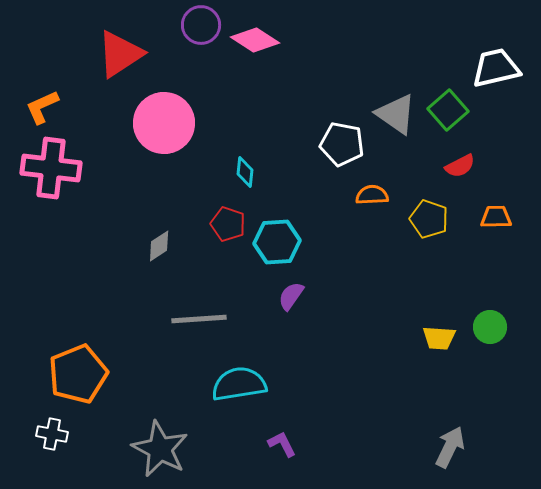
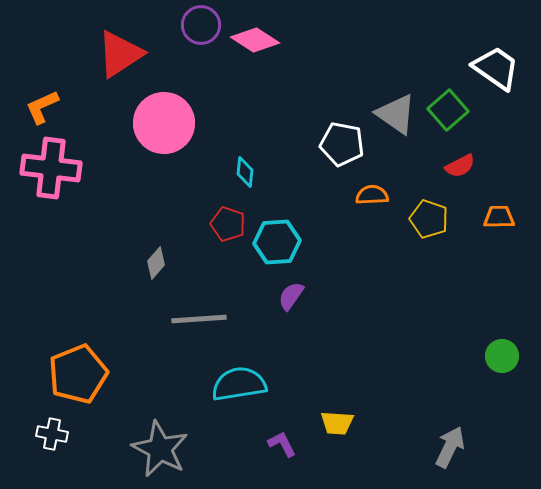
white trapezoid: rotated 48 degrees clockwise
orange trapezoid: moved 3 px right
gray diamond: moved 3 px left, 17 px down; rotated 16 degrees counterclockwise
green circle: moved 12 px right, 29 px down
yellow trapezoid: moved 102 px left, 85 px down
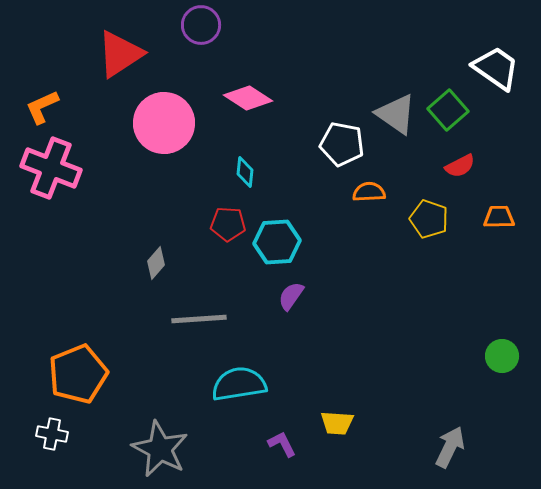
pink diamond: moved 7 px left, 58 px down
pink cross: rotated 14 degrees clockwise
orange semicircle: moved 3 px left, 3 px up
red pentagon: rotated 16 degrees counterclockwise
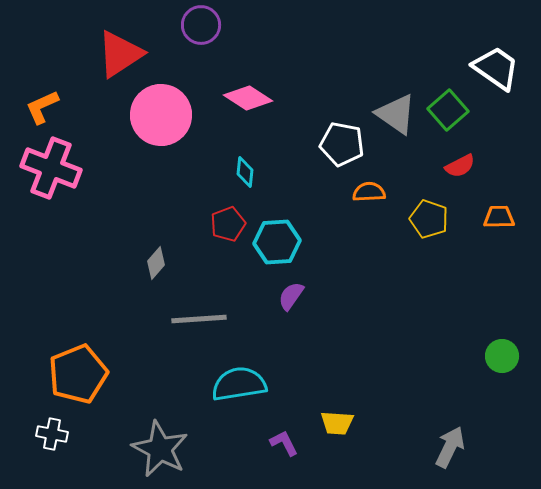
pink circle: moved 3 px left, 8 px up
red pentagon: rotated 24 degrees counterclockwise
purple L-shape: moved 2 px right, 1 px up
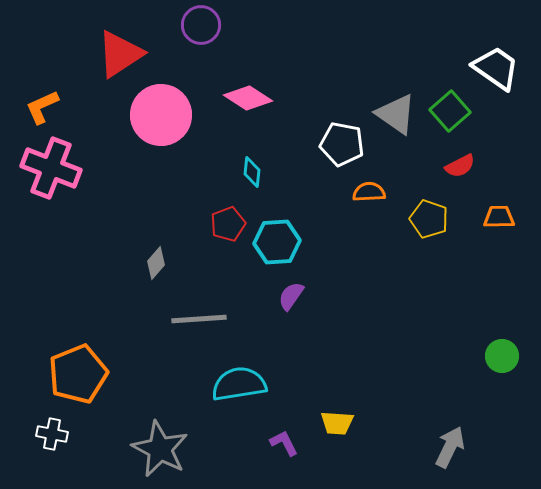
green square: moved 2 px right, 1 px down
cyan diamond: moved 7 px right
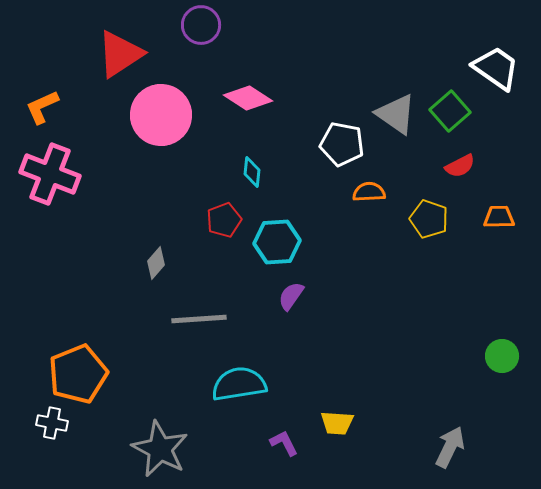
pink cross: moved 1 px left, 6 px down
red pentagon: moved 4 px left, 4 px up
white cross: moved 11 px up
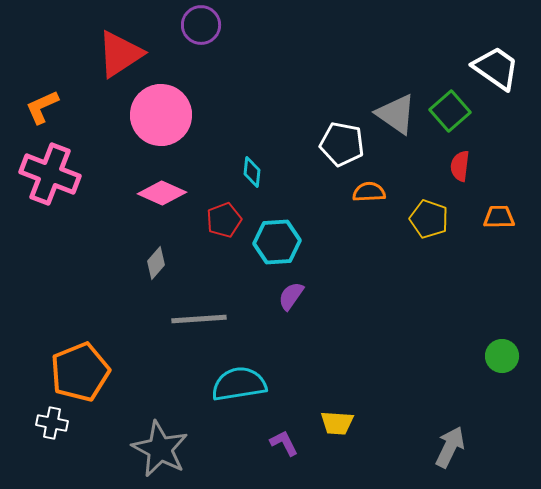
pink diamond: moved 86 px left, 95 px down; rotated 9 degrees counterclockwise
red semicircle: rotated 124 degrees clockwise
orange pentagon: moved 2 px right, 2 px up
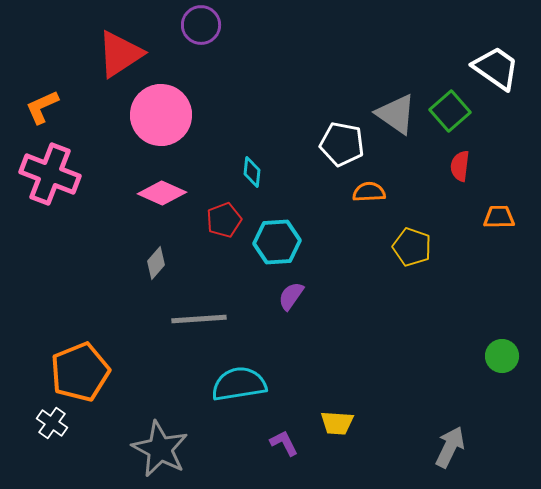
yellow pentagon: moved 17 px left, 28 px down
white cross: rotated 24 degrees clockwise
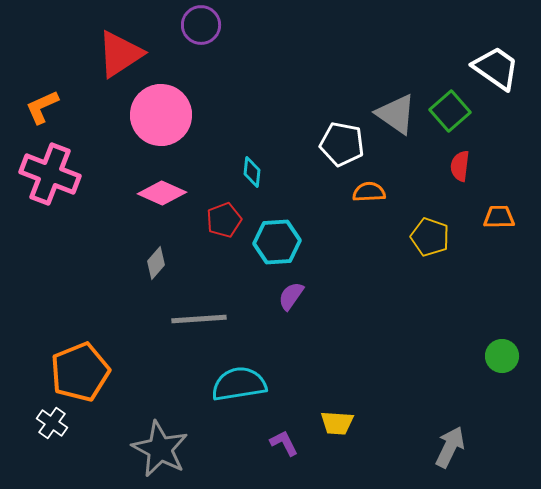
yellow pentagon: moved 18 px right, 10 px up
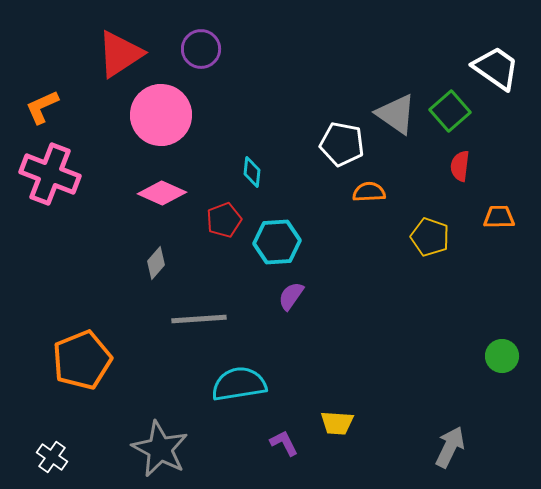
purple circle: moved 24 px down
orange pentagon: moved 2 px right, 12 px up
white cross: moved 34 px down
